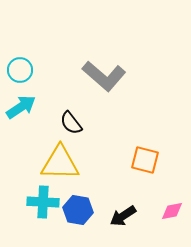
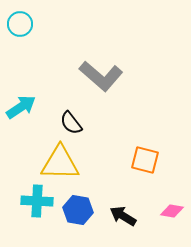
cyan circle: moved 46 px up
gray L-shape: moved 3 px left
cyan cross: moved 6 px left, 1 px up
pink diamond: rotated 20 degrees clockwise
black arrow: rotated 64 degrees clockwise
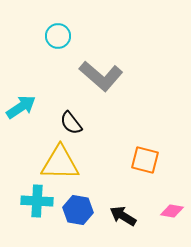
cyan circle: moved 38 px right, 12 px down
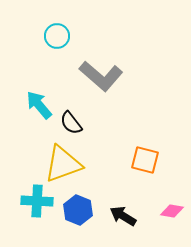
cyan circle: moved 1 px left
cyan arrow: moved 18 px right, 2 px up; rotated 96 degrees counterclockwise
yellow triangle: moved 3 px right, 1 px down; rotated 21 degrees counterclockwise
blue hexagon: rotated 12 degrees clockwise
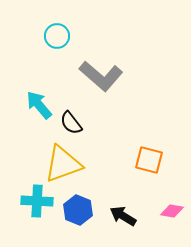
orange square: moved 4 px right
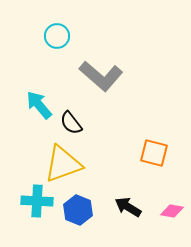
orange square: moved 5 px right, 7 px up
black arrow: moved 5 px right, 9 px up
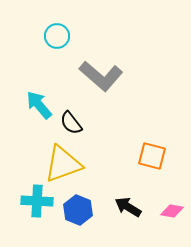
orange square: moved 2 px left, 3 px down
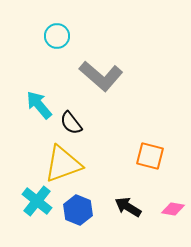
orange square: moved 2 px left
cyan cross: rotated 36 degrees clockwise
pink diamond: moved 1 px right, 2 px up
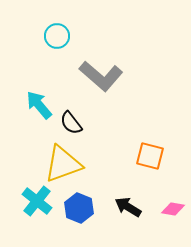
blue hexagon: moved 1 px right, 2 px up
